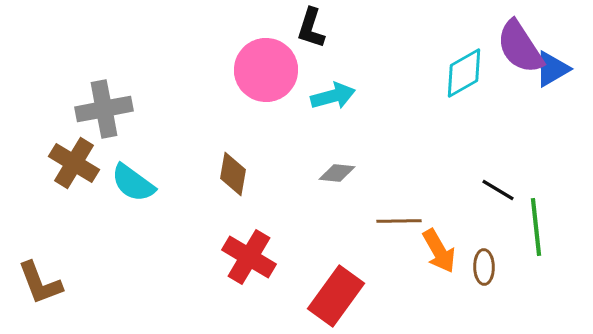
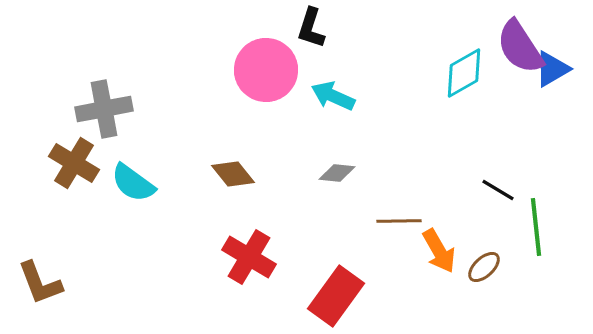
cyan arrow: rotated 141 degrees counterclockwise
brown diamond: rotated 48 degrees counterclockwise
brown ellipse: rotated 48 degrees clockwise
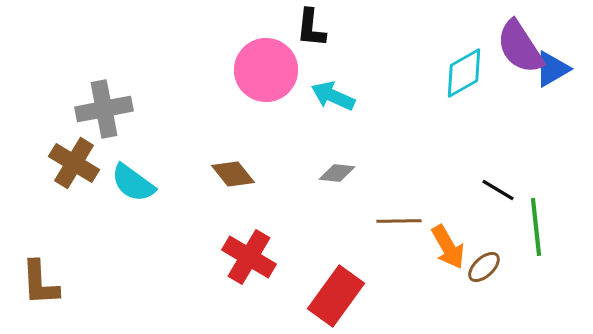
black L-shape: rotated 12 degrees counterclockwise
orange arrow: moved 9 px right, 4 px up
brown L-shape: rotated 18 degrees clockwise
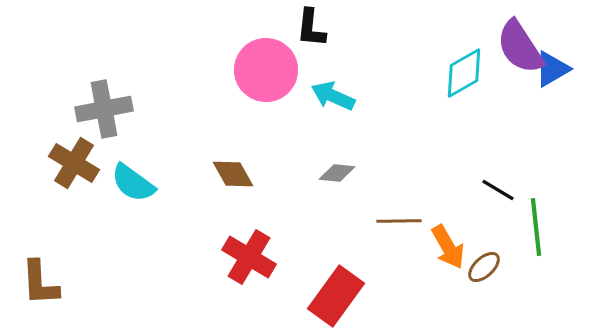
brown diamond: rotated 9 degrees clockwise
